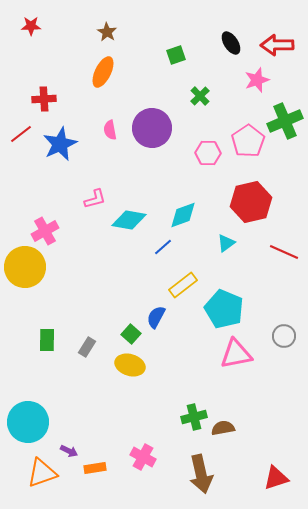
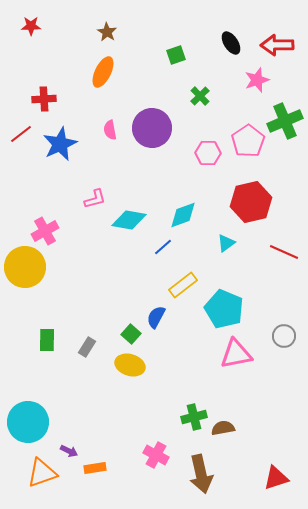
pink cross at (143, 457): moved 13 px right, 2 px up
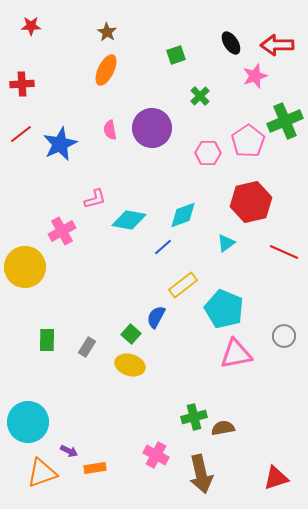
orange ellipse at (103, 72): moved 3 px right, 2 px up
pink star at (257, 80): moved 2 px left, 4 px up
red cross at (44, 99): moved 22 px left, 15 px up
pink cross at (45, 231): moved 17 px right
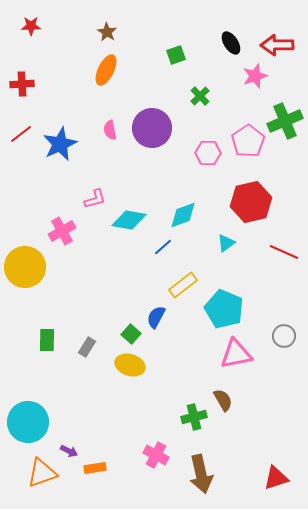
brown semicircle at (223, 428): moved 28 px up; rotated 70 degrees clockwise
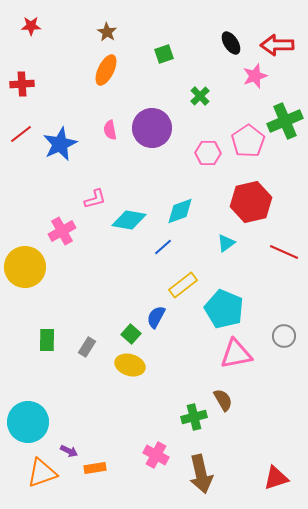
green square at (176, 55): moved 12 px left, 1 px up
cyan diamond at (183, 215): moved 3 px left, 4 px up
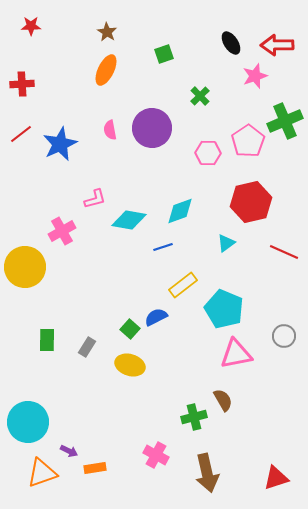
blue line at (163, 247): rotated 24 degrees clockwise
blue semicircle at (156, 317): rotated 35 degrees clockwise
green square at (131, 334): moved 1 px left, 5 px up
brown arrow at (201, 474): moved 6 px right, 1 px up
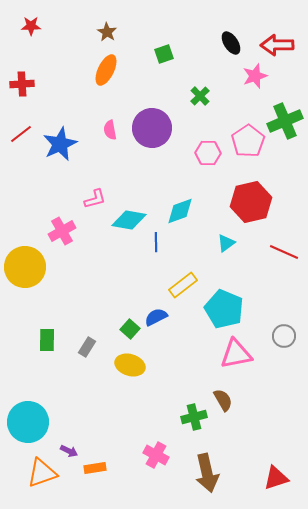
blue line at (163, 247): moved 7 px left, 5 px up; rotated 72 degrees counterclockwise
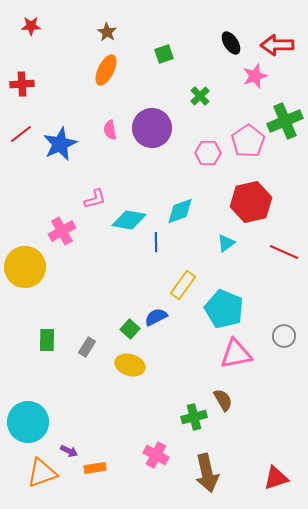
yellow rectangle at (183, 285): rotated 16 degrees counterclockwise
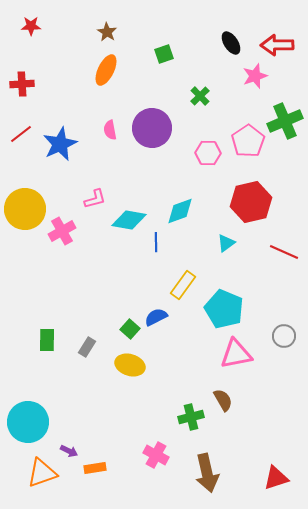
yellow circle at (25, 267): moved 58 px up
green cross at (194, 417): moved 3 px left
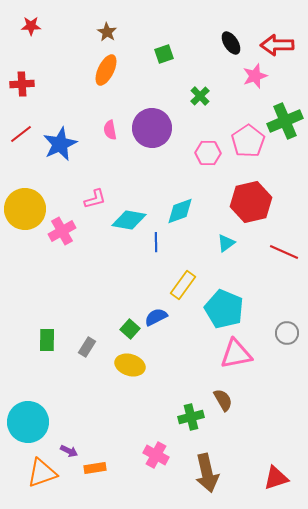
gray circle at (284, 336): moved 3 px right, 3 px up
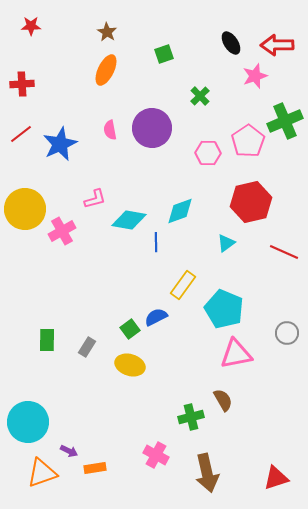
green square at (130, 329): rotated 12 degrees clockwise
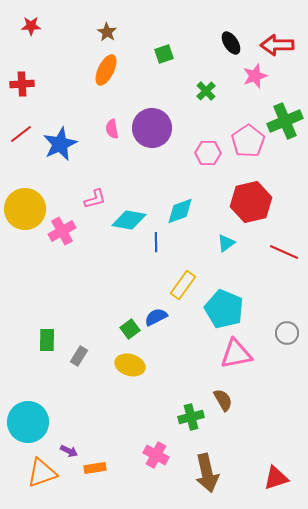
green cross at (200, 96): moved 6 px right, 5 px up
pink semicircle at (110, 130): moved 2 px right, 1 px up
gray rectangle at (87, 347): moved 8 px left, 9 px down
